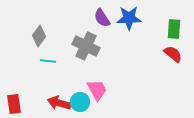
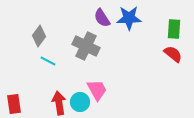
cyan line: rotated 21 degrees clockwise
red arrow: rotated 65 degrees clockwise
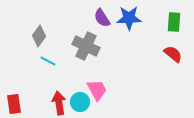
green rectangle: moved 7 px up
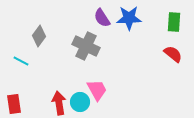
cyan line: moved 27 px left
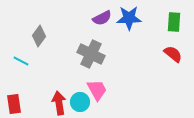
purple semicircle: rotated 84 degrees counterclockwise
gray cross: moved 5 px right, 8 px down
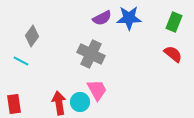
green rectangle: rotated 18 degrees clockwise
gray diamond: moved 7 px left
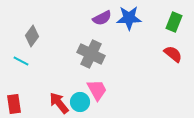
red arrow: rotated 30 degrees counterclockwise
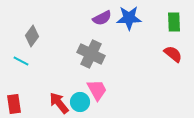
green rectangle: rotated 24 degrees counterclockwise
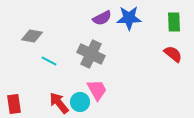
gray diamond: rotated 65 degrees clockwise
cyan line: moved 28 px right
